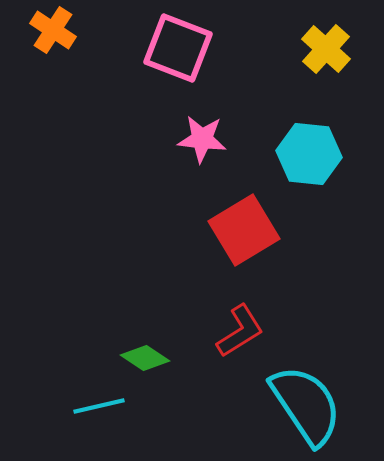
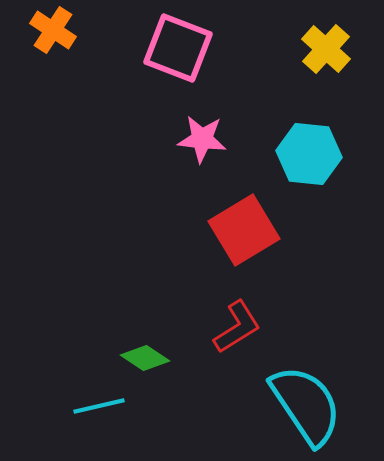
red L-shape: moved 3 px left, 4 px up
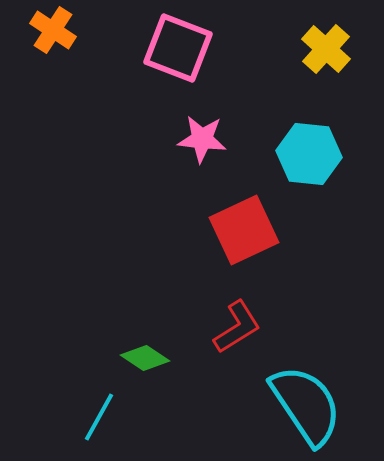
red square: rotated 6 degrees clockwise
cyan line: moved 11 px down; rotated 48 degrees counterclockwise
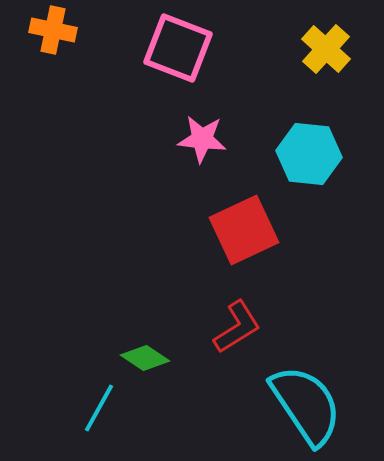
orange cross: rotated 21 degrees counterclockwise
cyan line: moved 9 px up
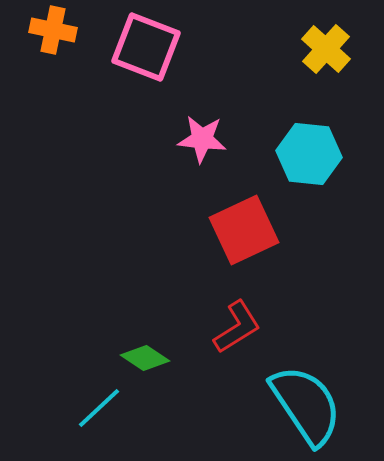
pink square: moved 32 px left, 1 px up
cyan line: rotated 18 degrees clockwise
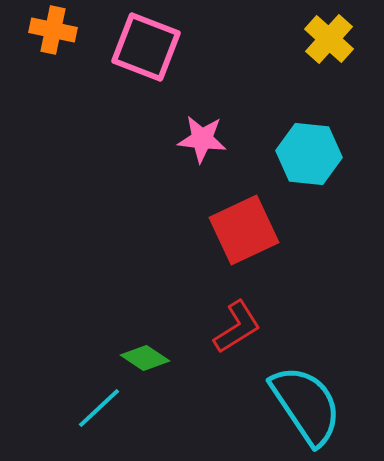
yellow cross: moved 3 px right, 10 px up
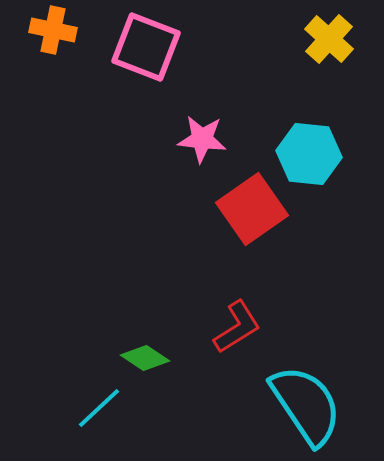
red square: moved 8 px right, 21 px up; rotated 10 degrees counterclockwise
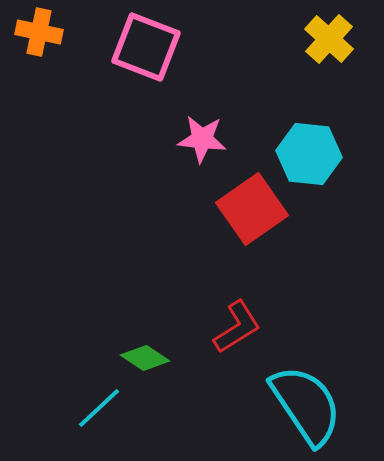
orange cross: moved 14 px left, 2 px down
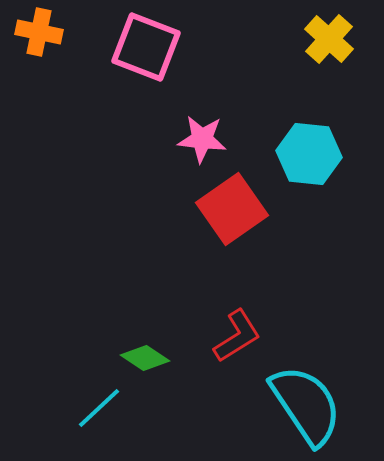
red square: moved 20 px left
red L-shape: moved 9 px down
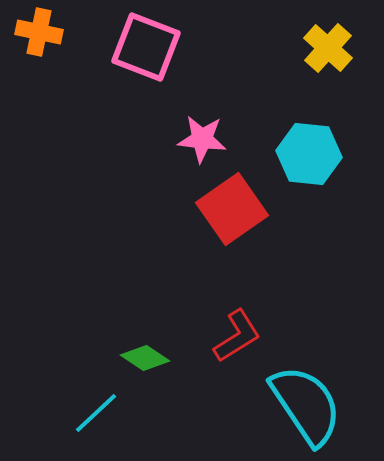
yellow cross: moved 1 px left, 9 px down
cyan line: moved 3 px left, 5 px down
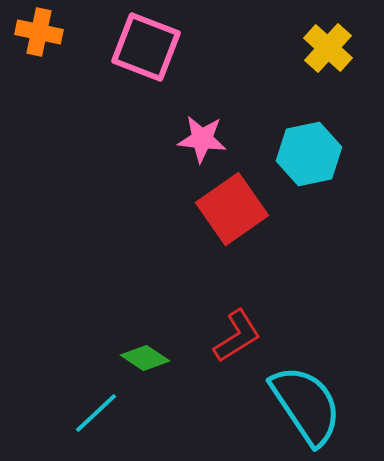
cyan hexagon: rotated 18 degrees counterclockwise
